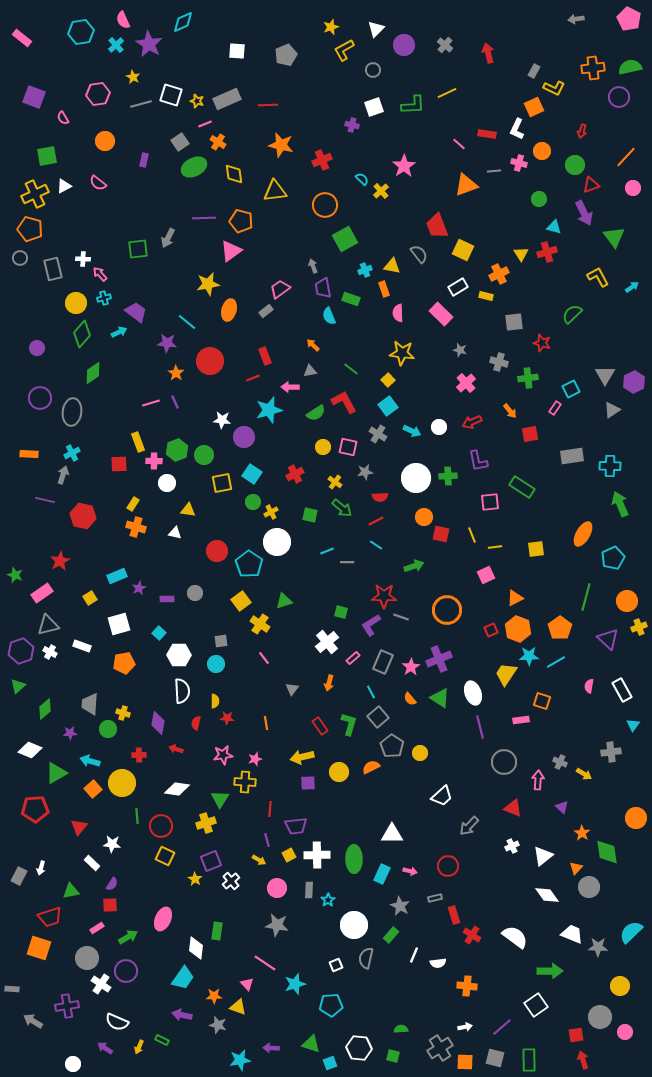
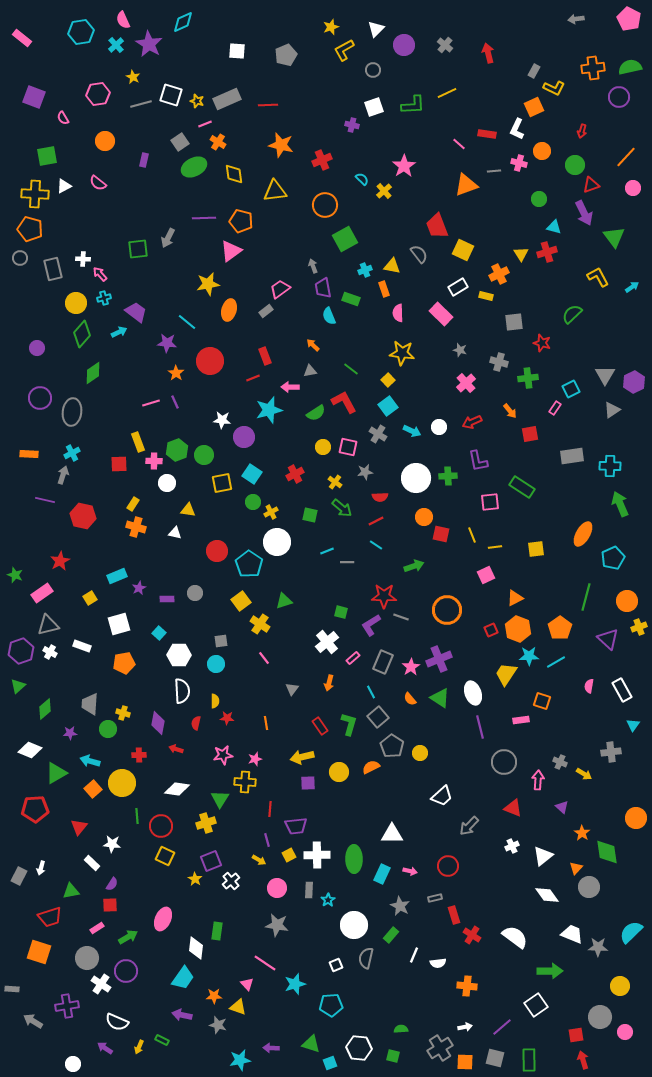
yellow cross at (381, 191): moved 3 px right
yellow cross at (35, 194): rotated 28 degrees clockwise
orange square at (39, 948): moved 4 px down
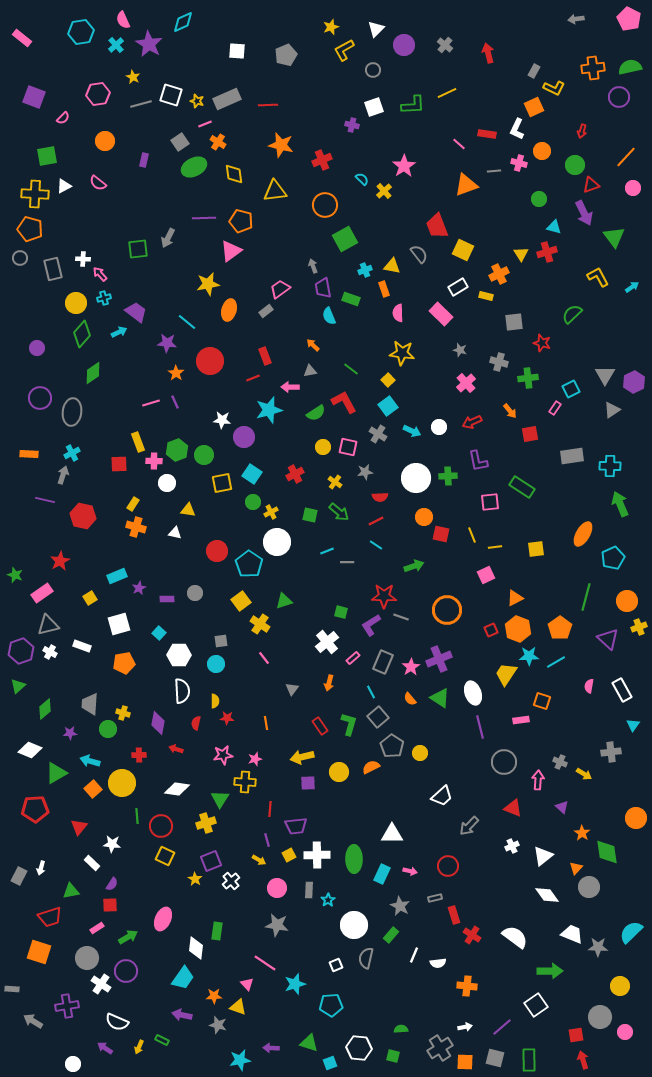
pink semicircle at (63, 118): rotated 104 degrees counterclockwise
green arrow at (342, 508): moved 3 px left, 4 px down
green triangle at (311, 1044): moved 2 px left, 1 px up
